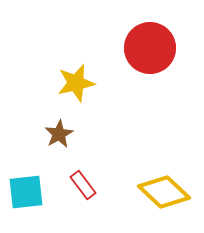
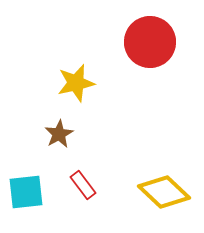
red circle: moved 6 px up
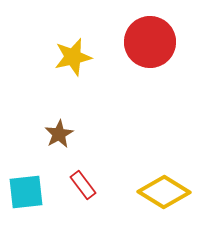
yellow star: moved 3 px left, 26 px up
yellow diamond: rotated 12 degrees counterclockwise
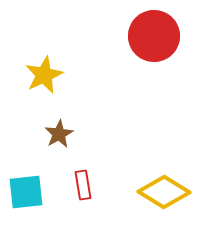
red circle: moved 4 px right, 6 px up
yellow star: moved 29 px left, 18 px down; rotated 12 degrees counterclockwise
red rectangle: rotated 28 degrees clockwise
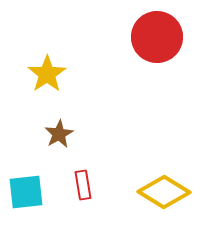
red circle: moved 3 px right, 1 px down
yellow star: moved 3 px right, 1 px up; rotated 9 degrees counterclockwise
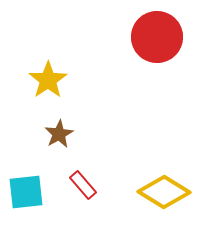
yellow star: moved 1 px right, 6 px down
red rectangle: rotated 32 degrees counterclockwise
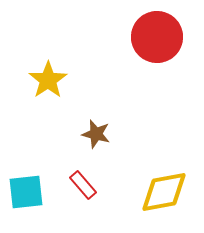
brown star: moved 37 px right; rotated 28 degrees counterclockwise
yellow diamond: rotated 42 degrees counterclockwise
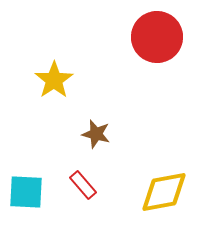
yellow star: moved 6 px right
cyan square: rotated 9 degrees clockwise
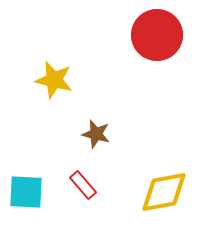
red circle: moved 2 px up
yellow star: rotated 24 degrees counterclockwise
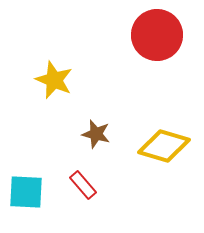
yellow star: rotated 9 degrees clockwise
yellow diamond: moved 46 px up; rotated 27 degrees clockwise
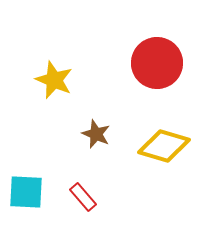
red circle: moved 28 px down
brown star: rotated 8 degrees clockwise
red rectangle: moved 12 px down
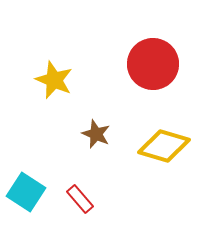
red circle: moved 4 px left, 1 px down
cyan square: rotated 30 degrees clockwise
red rectangle: moved 3 px left, 2 px down
